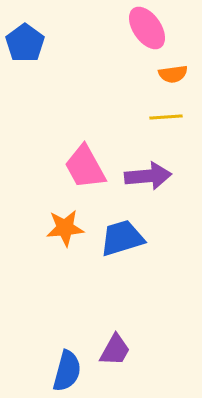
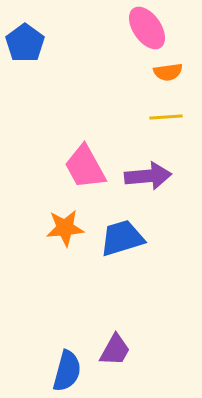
orange semicircle: moved 5 px left, 2 px up
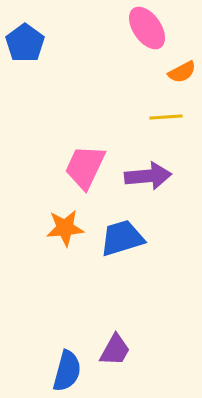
orange semicircle: moved 14 px right; rotated 20 degrees counterclockwise
pink trapezoid: rotated 54 degrees clockwise
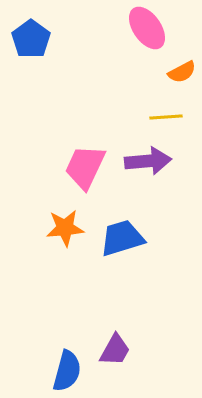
blue pentagon: moved 6 px right, 4 px up
purple arrow: moved 15 px up
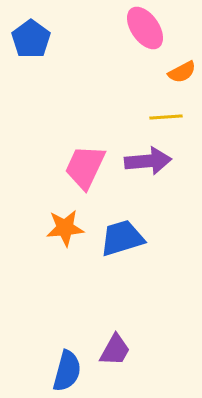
pink ellipse: moved 2 px left
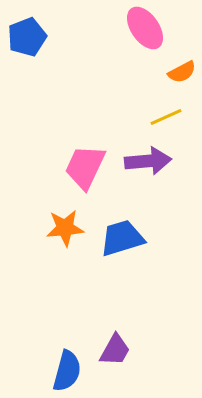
blue pentagon: moved 4 px left, 2 px up; rotated 15 degrees clockwise
yellow line: rotated 20 degrees counterclockwise
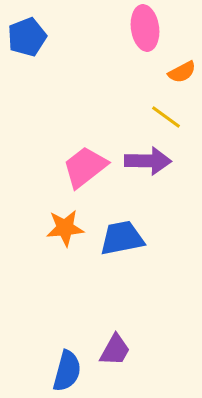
pink ellipse: rotated 27 degrees clockwise
yellow line: rotated 60 degrees clockwise
purple arrow: rotated 6 degrees clockwise
pink trapezoid: rotated 27 degrees clockwise
blue trapezoid: rotated 6 degrees clockwise
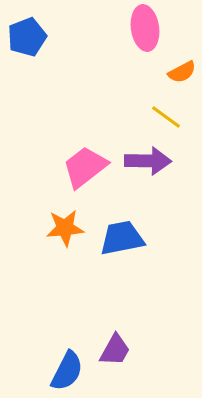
blue semicircle: rotated 12 degrees clockwise
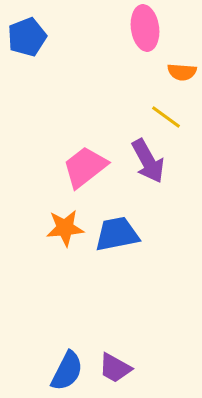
orange semicircle: rotated 32 degrees clockwise
purple arrow: rotated 60 degrees clockwise
blue trapezoid: moved 5 px left, 4 px up
purple trapezoid: moved 18 px down; rotated 90 degrees clockwise
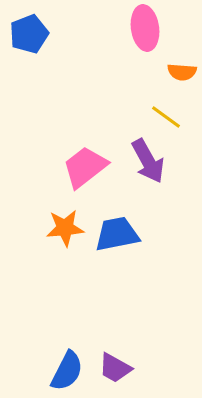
blue pentagon: moved 2 px right, 3 px up
